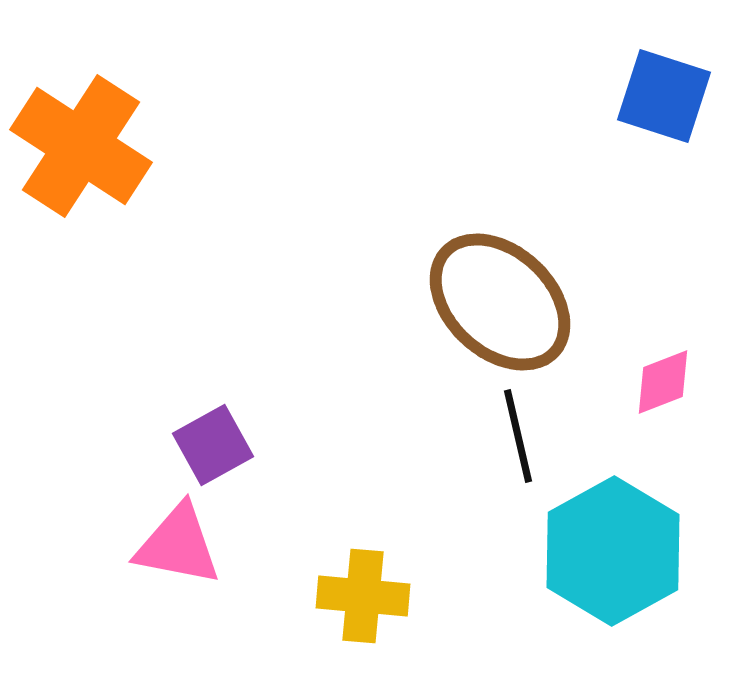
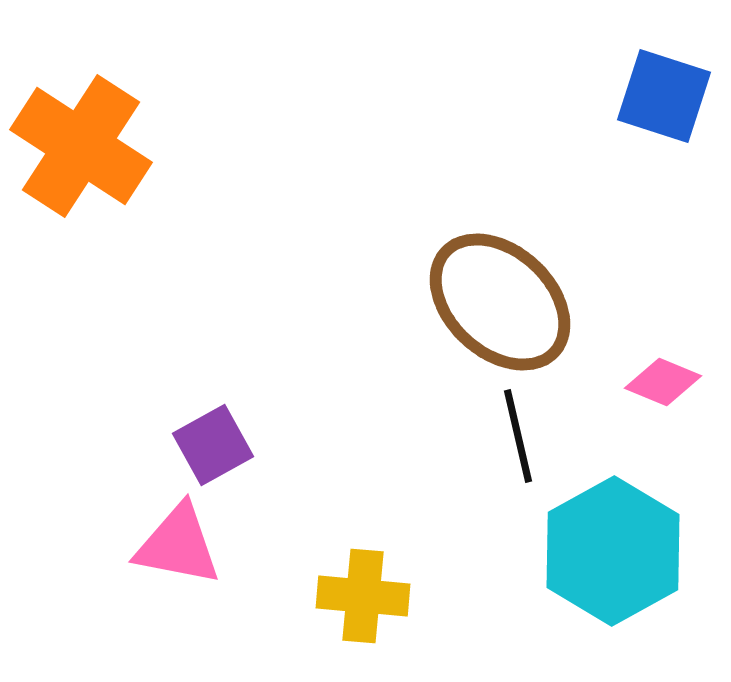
pink diamond: rotated 44 degrees clockwise
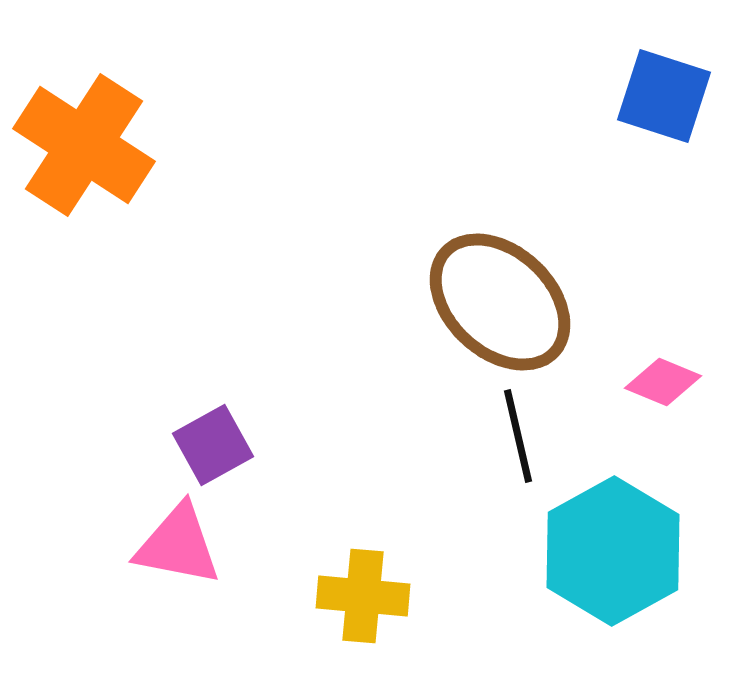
orange cross: moved 3 px right, 1 px up
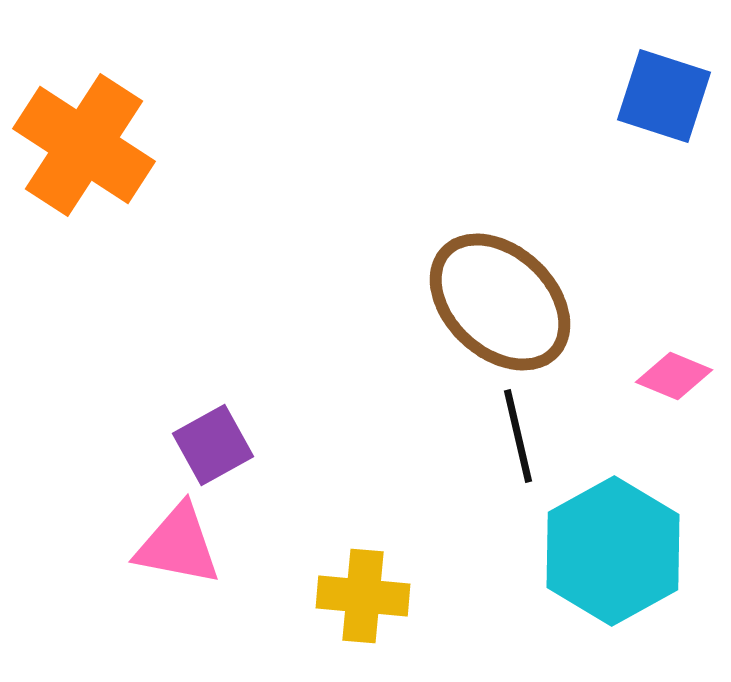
pink diamond: moved 11 px right, 6 px up
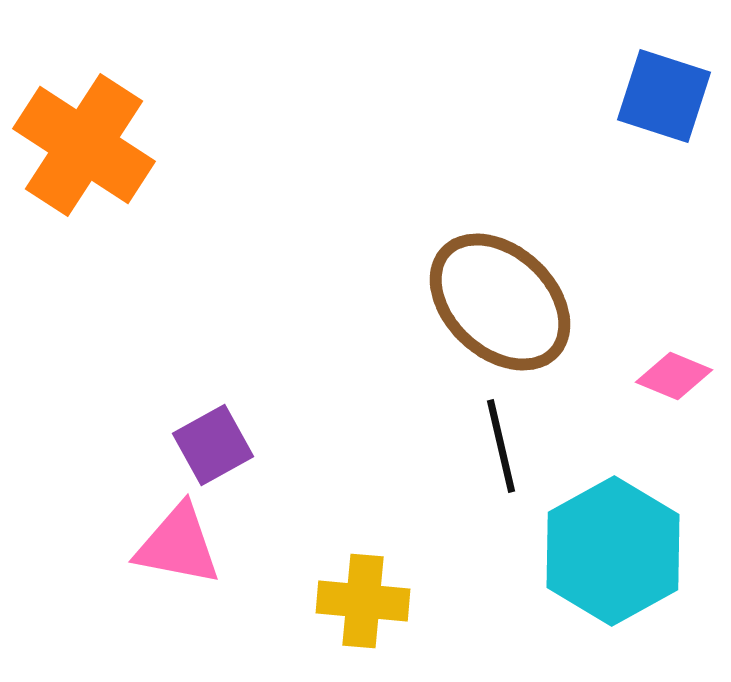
black line: moved 17 px left, 10 px down
yellow cross: moved 5 px down
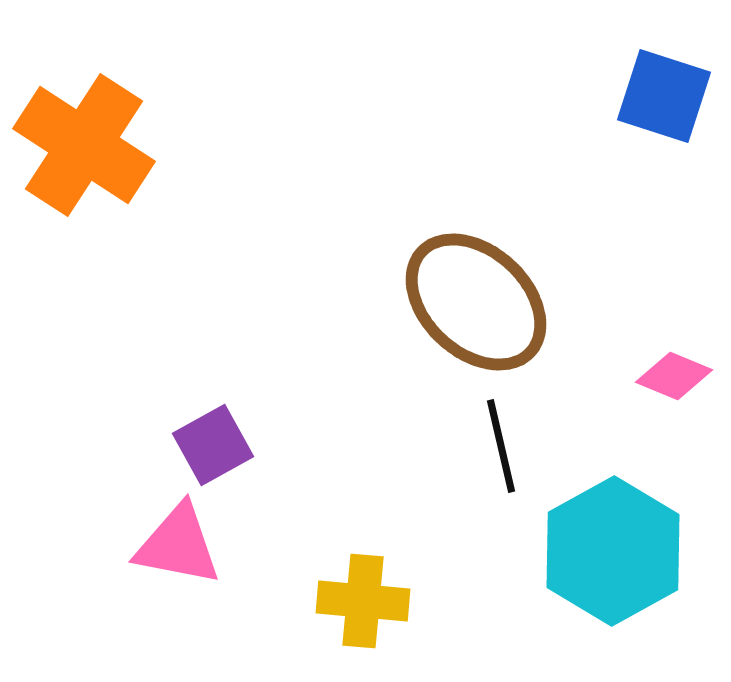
brown ellipse: moved 24 px left
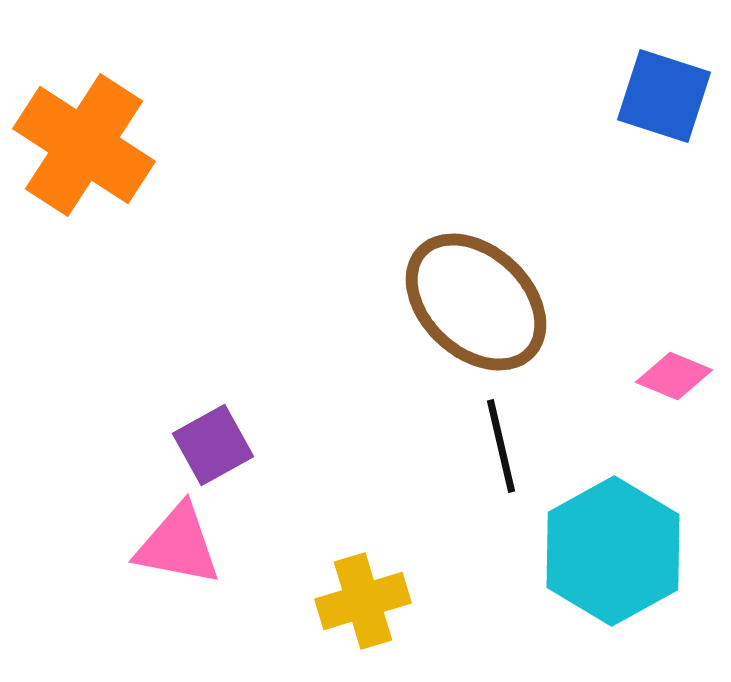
yellow cross: rotated 22 degrees counterclockwise
